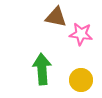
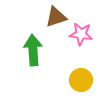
brown triangle: rotated 30 degrees counterclockwise
green arrow: moved 9 px left, 19 px up
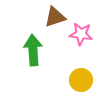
brown triangle: moved 1 px left
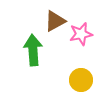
brown triangle: moved 4 px down; rotated 10 degrees counterclockwise
pink star: rotated 20 degrees counterclockwise
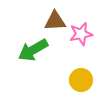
brown triangle: rotated 25 degrees clockwise
green arrow: rotated 116 degrees counterclockwise
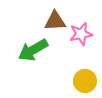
yellow circle: moved 4 px right, 1 px down
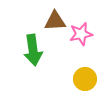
green arrow: rotated 68 degrees counterclockwise
yellow circle: moved 2 px up
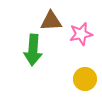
brown triangle: moved 4 px left
green arrow: rotated 12 degrees clockwise
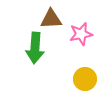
brown triangle: moved 2 px up
green arrow: moved 2 px right, 2 px up
